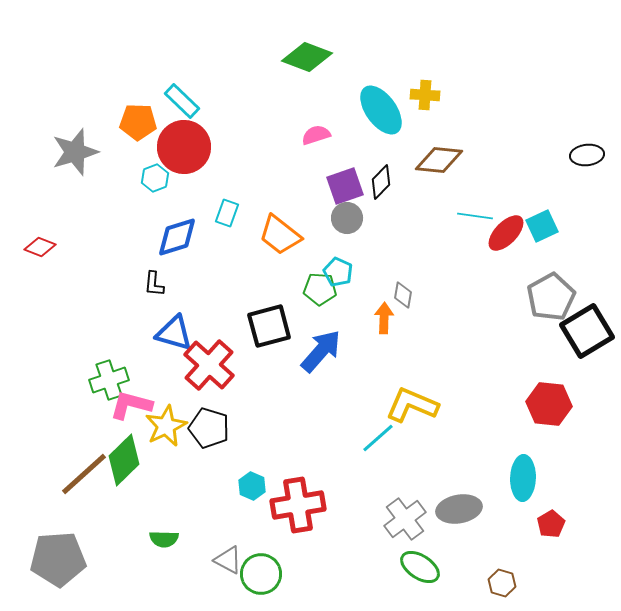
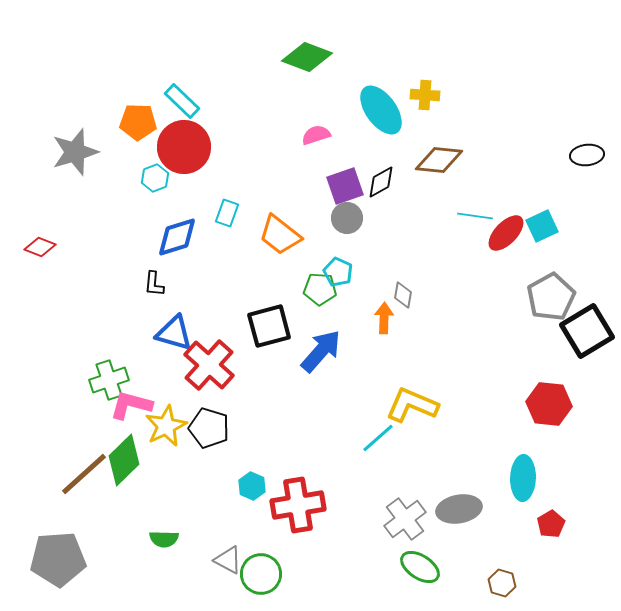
black diamond at (381, 182): rotated 16 degrees clockwise
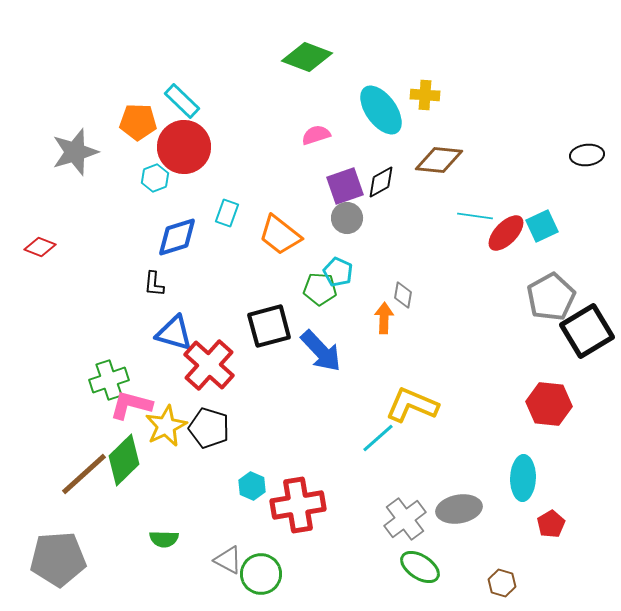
blue arrow at (321, 351): rotated 96 degrees clockwise
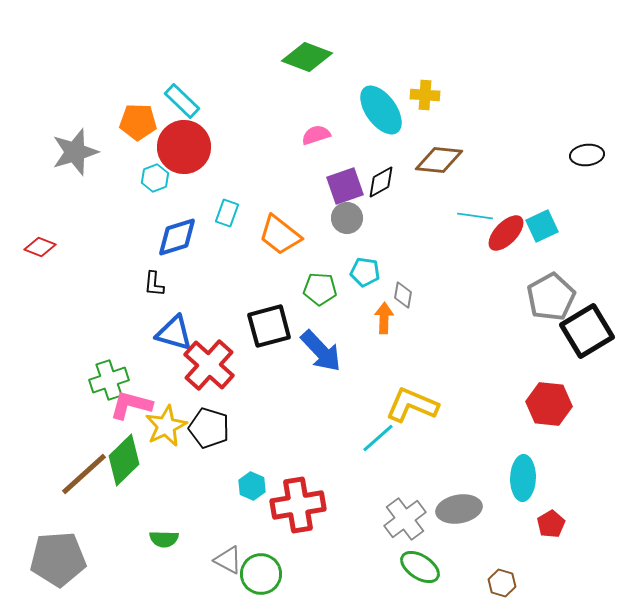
cyan pentagon at (338, 272): moved 27 px right; rotated 16 degrees counterclockwise
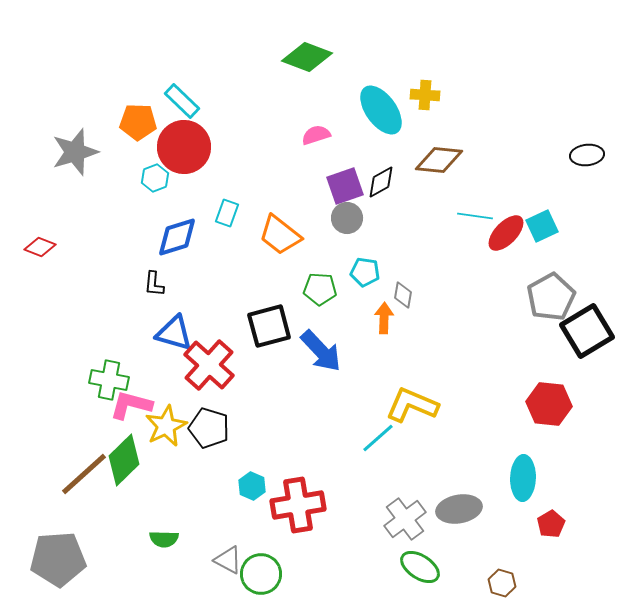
green cross at (109, 380): rotated 30 degrees clockwise
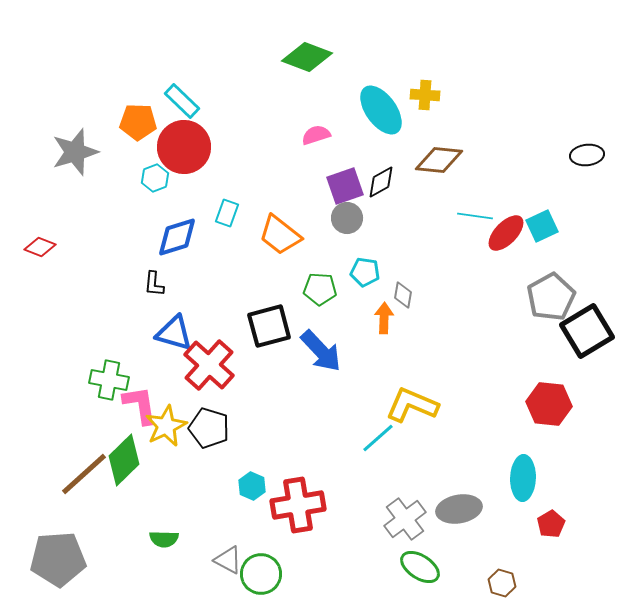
pink L-shape at (131, 405): moved 9 px right; rotated 66 degrees clockwise
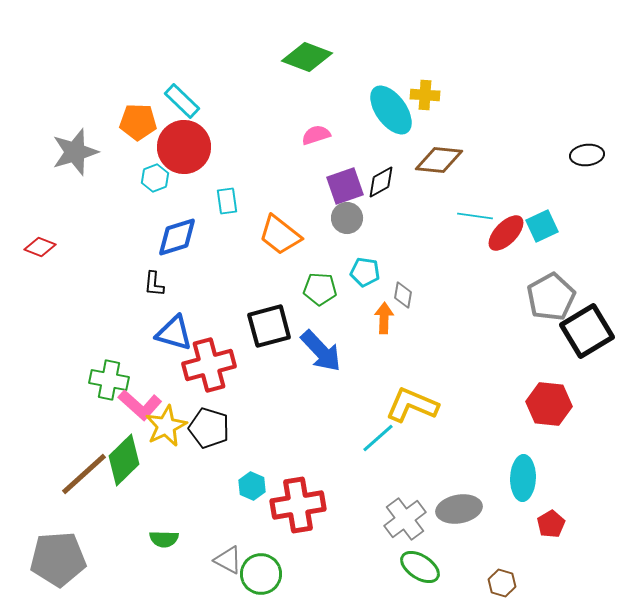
cyan ellipse at (381, 110): moved 10 px right
cyan rectangle at (227, 213): moved 12 px up; rotated 28 degrees counterclockwise
red cross at (209, 365): rotated 33 degrees clockwise
pink L-shape at (140, 405): rotated 141 degrees clockwise
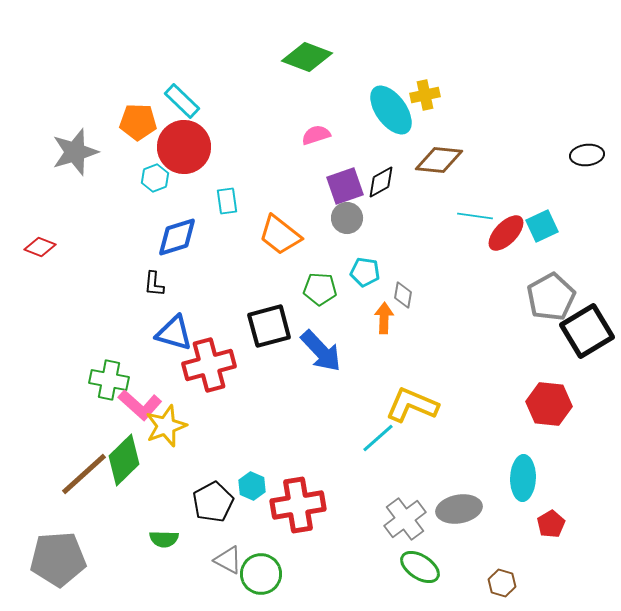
yellow cross at (425, 95): rotated 16 degrees counterclockwise
yellow star at (166, 426): rotated 6 degrees clockwise
black pentagon at (209, 428): moved 4 px right, 74 px down; rotated 27 degrees clockwise
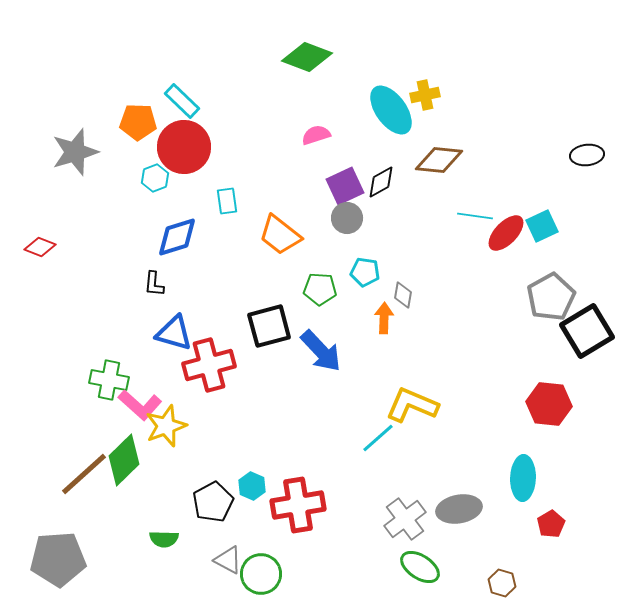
purple square at (345, 186): rotated 6 degrees counterclockwise
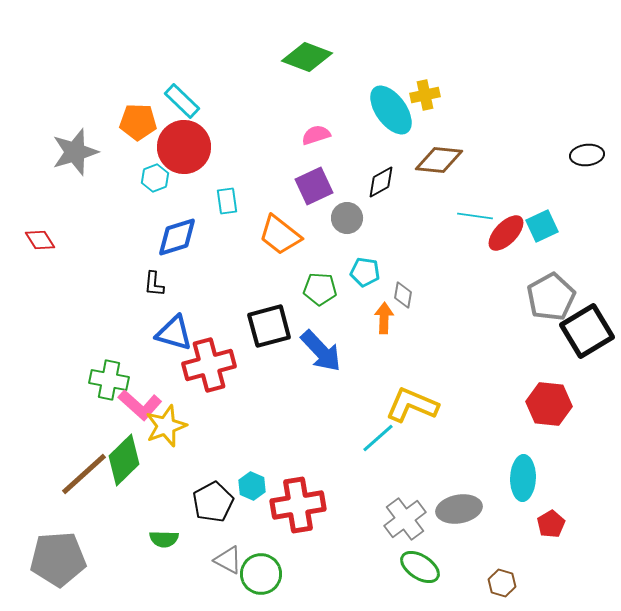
purple square at (345, 186): moved 31 px left
red diamond at (40, 247): moved 7 px up; rotated 36 degrees clockwise
